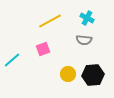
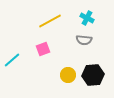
yellow circle: moved 1 px down
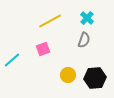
cyan cross: rotated 16 degrees clockwise
gray semicircle: rotated 77 degrees counterclockwise
black hexagon: moved 2 px right, 3 px down
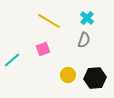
yellow line: moved 1 px left; rotated 60 degrees clockwise
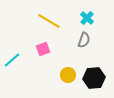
black hexagon: moved 1 px left
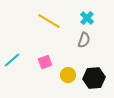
pink square: moved 2 px right, 13 px down
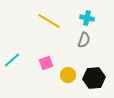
cyan cross: rotated 32 degrees counterclockwise
pink square: moved 1 px right, 1 px down
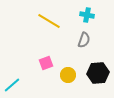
cyan cross: moved 3 px up
cyan line: moved 25 px down
black hexagon: moved 4 px right, 5 px up
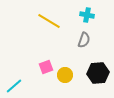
pink square: moved 4 px down
yellow circle: moved 3 px left
cyan line: moved 2 px right, 1 px down
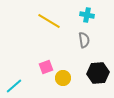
gray semicircle: rotated 28 degrees counterclockwise
yellow circle: moved 2 px left, 3 px down
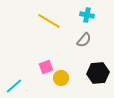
gray semicircle: rotated 49 degrees clockwise
yellow circle: moved 2 px left
